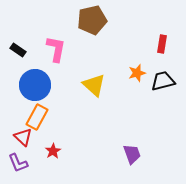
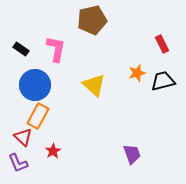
red rectangle: rotated 36 degrees counterclockwise
black rectangle: moved 3 px right, 1 px up
orange rectangle: moved 1 px right, 1 px up
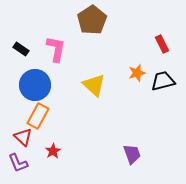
brown pentagon: rotated 20 degrees counterclockwise
